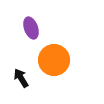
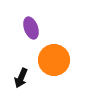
black arrow: rotated 126 degrees counterclockwise
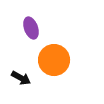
black arrow: rotated 84 degrees counterclockwise
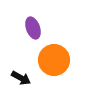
purple ellipse: moved 2 px right
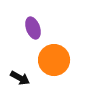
black arrow: moved 1 px left
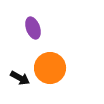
orange circle: moved 4 px left, 8 px down
